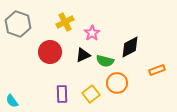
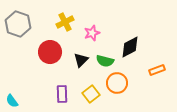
pink star: rotated 14 degrees clockwise
black triangle: moved 2 px left, 5 px down; rotated 21 degrees counterclockwise
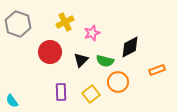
orange circle: moved 1 px right, 1 px up
purple rectangle: moved 1 px left, 2 px up
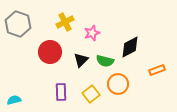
orange circle: moved 2 px down
cyan semicircle: moved 2 px right, 1 px up; rotated 112 degrees clockwise
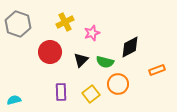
green semicircle: moved 1 px down
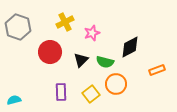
gray hexagon: moved 3 px down
orange circle: moved 2 px left
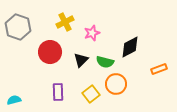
orange rectangle: moved 2 px right, 1 px up
purple rectangle: moved 3 px left
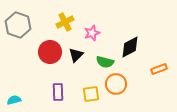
gray hexagon: moved 2 px up
black triangle: moved 5 px left, 5 px up
yellow square: rotated 30 degrees clockwise
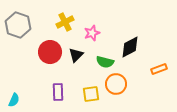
cyan semicircle: rotated 128 degrees clockwise
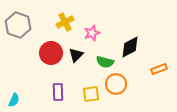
red circle: moved 1 px right, 1 px down
